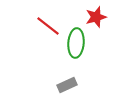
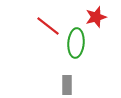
gray rectangle: rotated 66 degrees counterclockwise
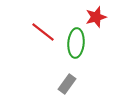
red line: moved 5 px left, 6 px down
gray rectangle: moved 1 px up; rotated 36 degrees clockwise
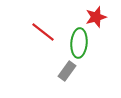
green ellipse: moved 3 px right
gray rectangle: moved 13 px up
